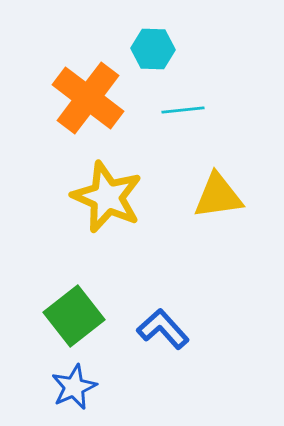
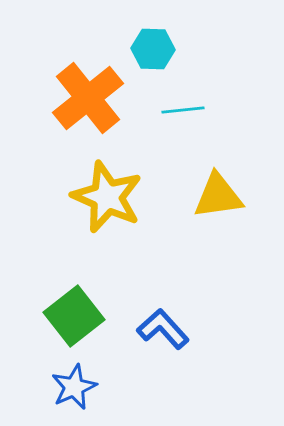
orange cross: rotated 14 degrees clockwise
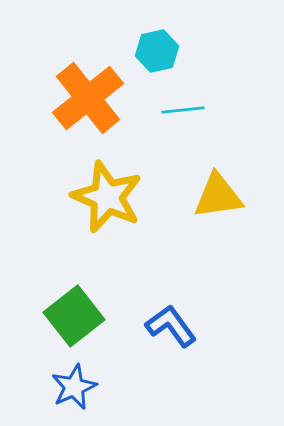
cyan hexagon: moved 4 px right, 2 px down; rotated 15 degrees counterclockwise
blue L-shape: moved 8 px right, 3 px up; rotated 6 degrees clockwise
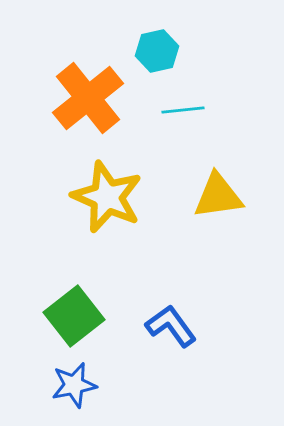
blue star: moved 2 px up; rotated 12 degrees clockwise
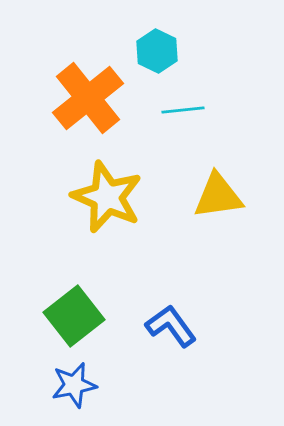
cyan hexagon: rotated 21 degrees counterclockwise
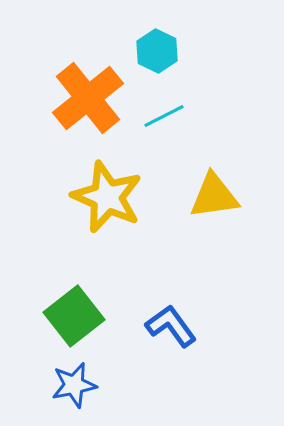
cyan line: moved 19 px left, 6 px down; rotated 21 degrees counterclockwise
yellow triangle: moved 4 px left
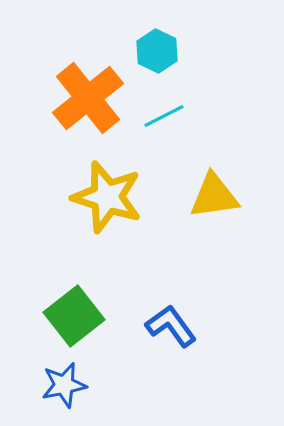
yellow star: rotated 6 degrees counterclockwise
blue star: moved 10 px left
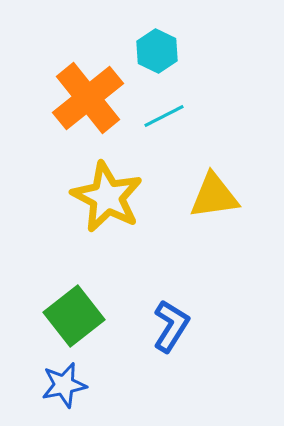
yellow star: rotated 10 degrees clockwise
blue L-shape: rotated 68 degrees clockwise
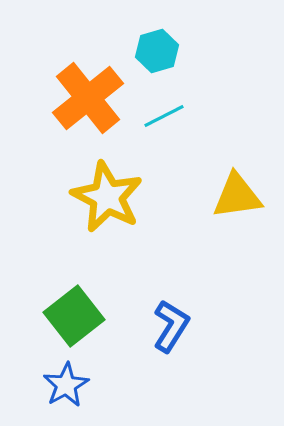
cyan hexagon: rotated 18 degrees clockwise
yellow triangle: moved 23 px right
blue star: moved 2 px right; rotated 18 degrees counterclockwise
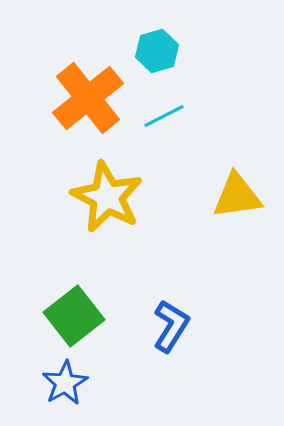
blue star: moved 1 px left, 2 px up
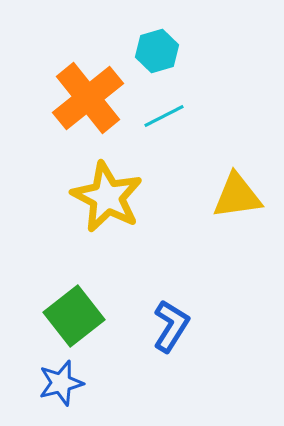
blue star: moved 4 px left; rotated 15 degrees clockwise
